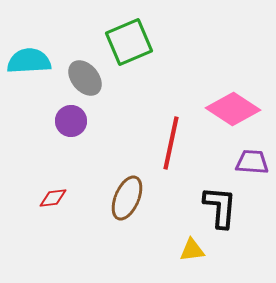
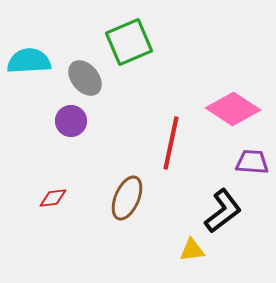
black L-shape: moved 3 px right, 4 px down; rotated 48 degrees clockwise
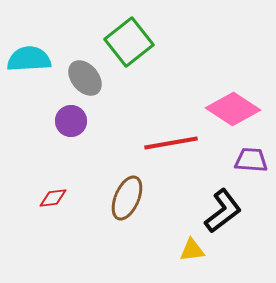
green square: rotated 15 degrees counterclockwise
cyan semicircle: moved 2 px up
red line: rotated 68 degrees clockwise
purple trapezoid: moved 1 px left, 2 px up
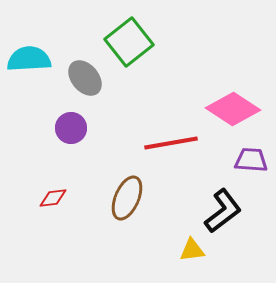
purple circle: moved 7 px down
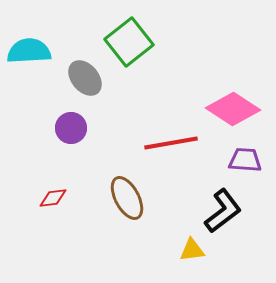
cyan semicircle: moved 8 px up
purple trapezoid: moved 6 px left
brown ellipse: rotated 51 degrees counterclockwise
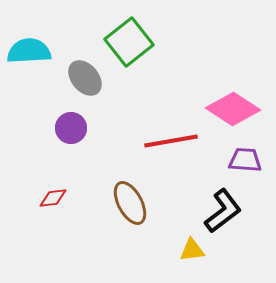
red line: moved 2 px up
brown ellipse: moved 3 px right, 5 px down
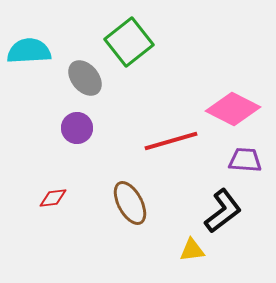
pink diamond: rotated 6 degrees counterclockwise
purple circle: moved 6 px right
red line: rotated 6 degrees counterclockwise
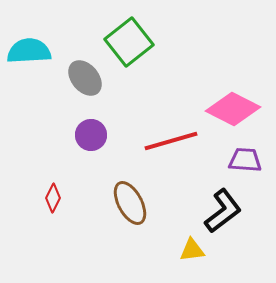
purple circle: moved 14 px right, 7 px down
red diamond: rotated 56 degrees counterclockwise
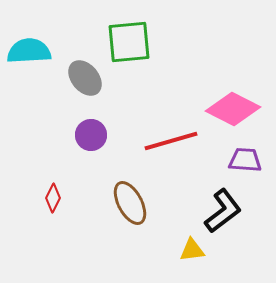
green square: rotated 33 degrees clockwise
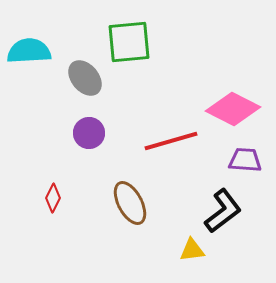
purple circle: moved 2 px left, 2 px up
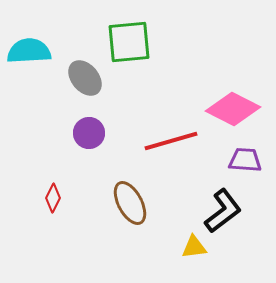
yellow triangle: moved 2 px right, 3 px up
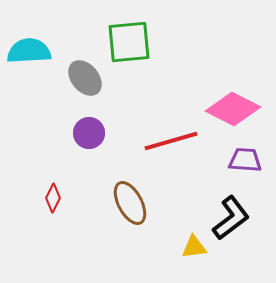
black L-shape: moved 8 px right, 7 px down
